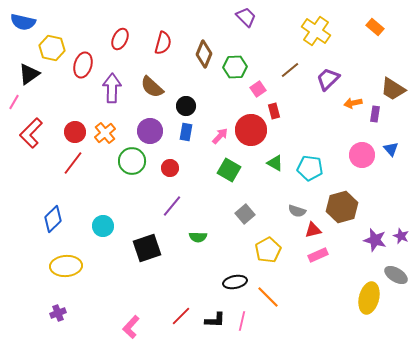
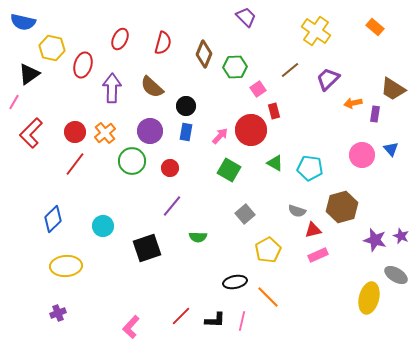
red line at (73, 163): moved 2 px right, 1 px down
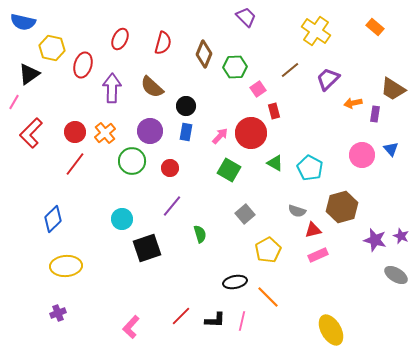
red circle at (251, 130): moved 3 px down
cyan pentagon at (310, 168): rotated 20 degrees clockwise
cyan circle at (103, 226): moved 19 px right, 7 px up
green semicircle at (198, 237): moved 2 px right, 3 px up; rotated 108 degrees counterclockwise
yellow ellipse at (369, 298): moved 38 px left, 32 px down; rotated 44 degrees counterclockwise
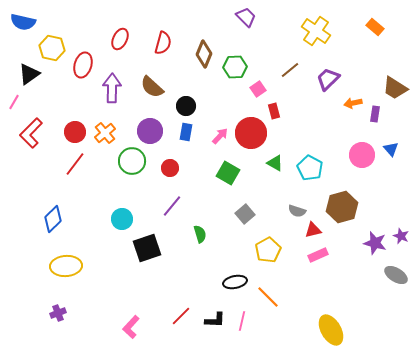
brown trapezoid at (393, 89): moved 2 px right, 1 px up
green square at (229, 170): moved 1 px left, 3 px down
purple star at (375, 240): moved 3 px down
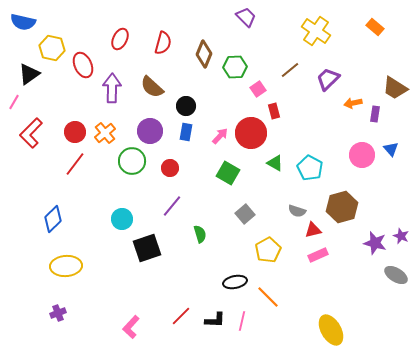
red ellipse at (83, 65): rotated 40 degrees counterclockwise
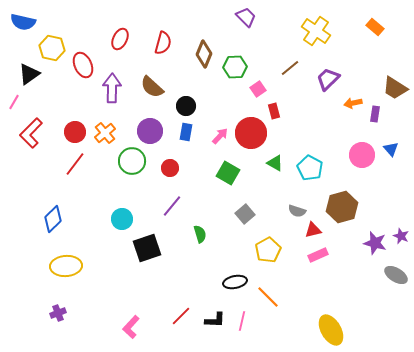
brown line at (290, 70): moved 2 px up
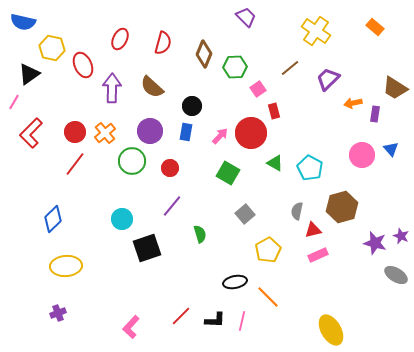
black circle at (186, 106): moved 6 px right
gray semicircle at (297, 211): rotated 84 degrees clockwise
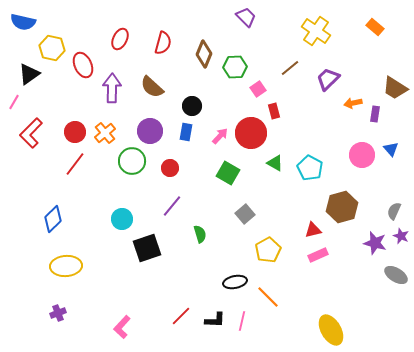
gray semicircle at (297, 211): moved 97 px right; rotated 12 degrees clockwise
pink L-shape at (131, 327): moved 9 px left
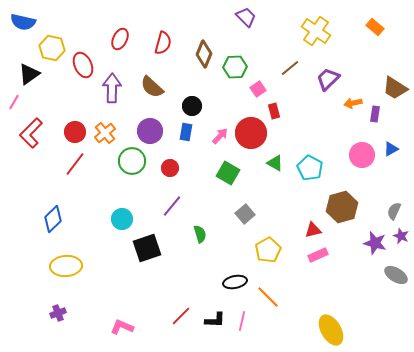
blue triangle at (391, 149): rotated 42 degrees clockwise
pink L-shape at (122, 327): rotated 70 degrees clockwise
